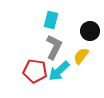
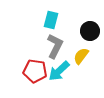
gray L-shape: moved 1 px right, 1 px up
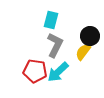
black circle: moved 5 px down
gray L-shape: moved 1 px up
yellow semicircle: moved 2 px right, 4 px up
cyan arrow: moved 1 px left, 1 px down
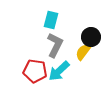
black circle: moved 1 px right, 1 px down
cyan arrow: moved 1 px right, 1 px up
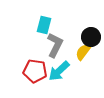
cyan rectangle: moved 7 px left, 5 px down
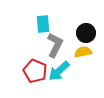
cyan rectangle: moved 1 px left, 1 px up; rotated 18 degrees counterclockwise
black circle: moved 5 px left, 4 px up
yellow semicircle: rotated 42 degrees clockwise
red pentagon: rotated 15 degrees clockwise
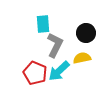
yellow semicircle: moved 1 px left, 6 px down
red pentagon: moved 2 px down
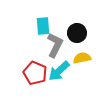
cyan rectangle: moved 2 px down
black circle: moved 9 px left
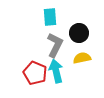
cyan rectangle: moved 7 px right, 9 px up
black circle: moved 2 px right
cyan arrow: moved 3 px left; rotated 120 degrees clockwise
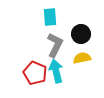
black circle: moved 2 px right, 1 px down
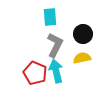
black circle: moved 2 px right
